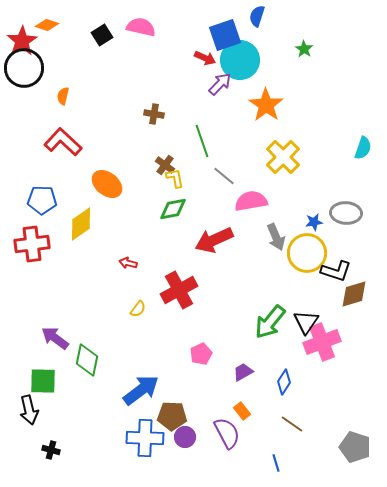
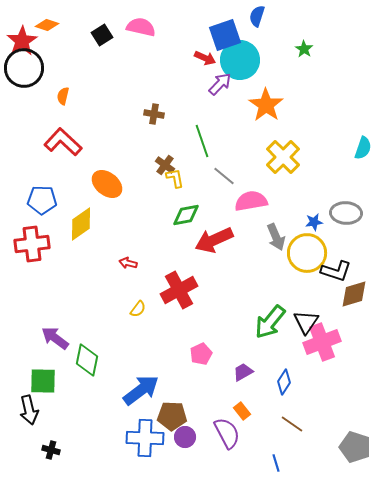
green diamond at (173, 209): moved 13 px right, 6 px down
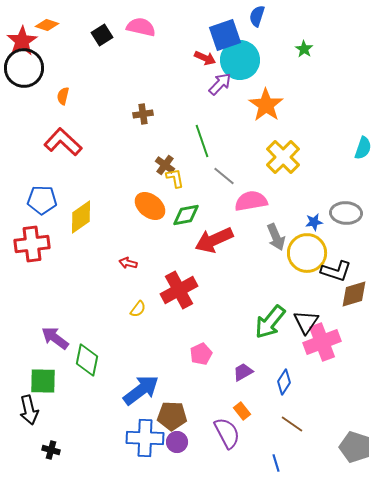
brown cross at (154, 114): moved 11 px left; rotated 18 degrees counterclockwise
orange ellipse at (107, 184): moved 43 px right, 22 px down
yellow diamond at (81, 224): moved 7 px up
purple circle at (185, 437): moved 8 px left, 5 px down
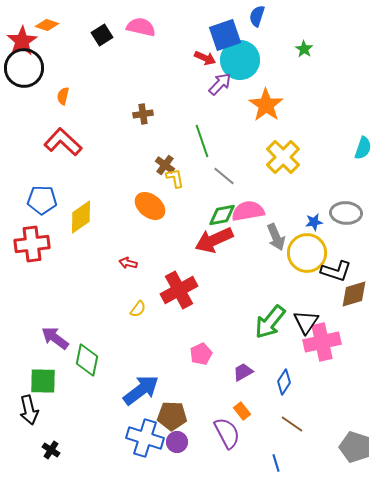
pink semicircle at (251, 201): moved 3 px left, 10 px down
green diamond at (186, 215): moved 36 px right
pink cross at (322, 342): rotated 9 degrees clockwise
blue cross at (145, 438): rotated 15 degrees clockwise
black cross at (51, 450): rotated 18 degrees clockwise
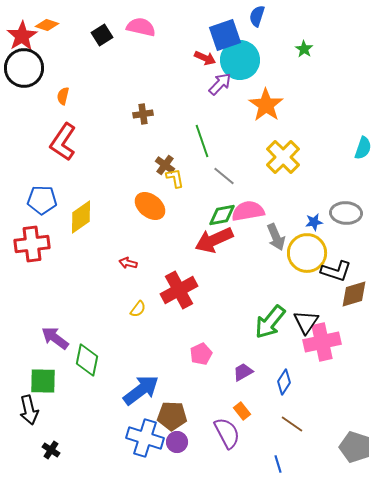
red star at (22, 41): moved 5 px up
red L-shape at (63, 142): rotated 99 degrees counterclockwise
blue line at (276, 463): moved 2 px right, 1 px down
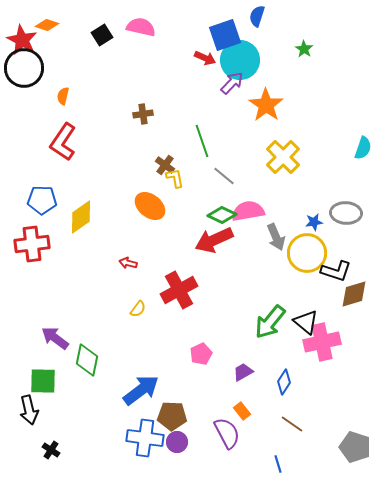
red star at (22, 36): moved 4 px down; rotated 12 degrees counterclockwise
purple arrow at (220, 84): moved 12 px right, 1 px up
green diamond at (222, 215): rotated 36 degrees clockwise
black triangle at (306, 322): rotated 24 degrees counterclockwise
blue cross at (145, 438): rotated 9 degrees counterclockwise
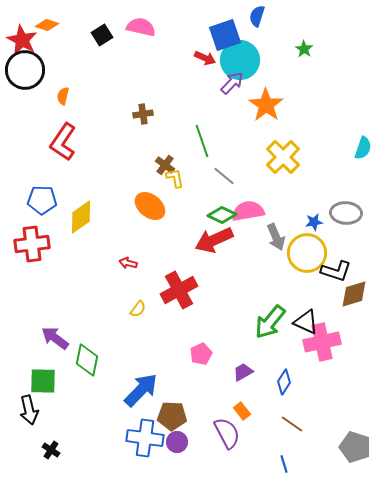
black circle at (24, 68): moved 1 px right, 2 px down
black triangle at (306, 322): rotated 16 degrees counterclockwise
blue arrow at (141, 390): rotated 9 degrees counterclockwise
blue line at (278, 464): moved 6 px right
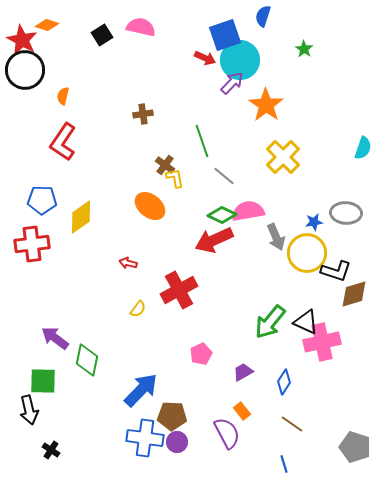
blue semicircle at (257, 16): moved 6 px right
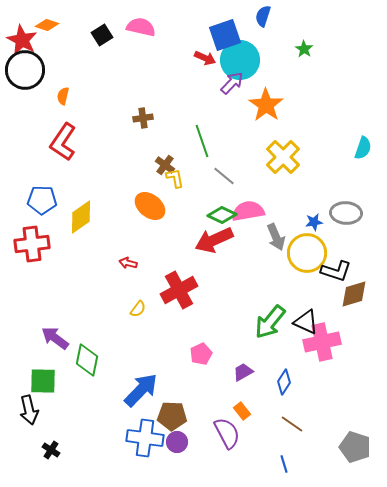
brown cross at (143, 114): moved 4 px down
